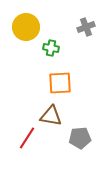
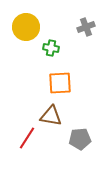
gray pentagon: moved 1 px down
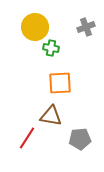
yellow circle: moved 9 px right
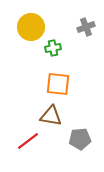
yellow circle: moved 4 px left
green cross: moved 2 px right; rotated 21 degrees counterclockwise
orange square: moved 2 px left, 1 px down; rotated 10 degrees clockwise
red line: moved 1 px right, 3 px down; rotated 20 degrees clockwise
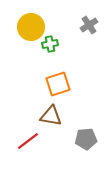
gray cross: moved 3 px right, 2 px up; rotated 12 degrees counterclockwise
green cross: moved 3 px left, 4 px up
orange square: rotated 25 degrees counterclockwise
gray pentagon: moved 6 px right
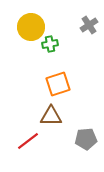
brown triangle: rotated 10 degrees counterclockwise
